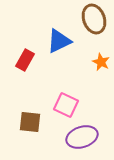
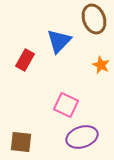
blue triangle: rotated 20 degrees counterclockwise
orange star: moved 3 px down
brown square: moved 9 px left, 20 px down
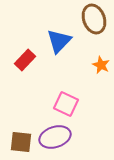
red rectangle: rotated 15 degrees clockwise
pink square: moved 1 px up
purple ellipse: moved 27 px left
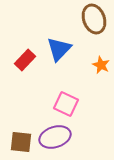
blue triangle: moved 8 px down
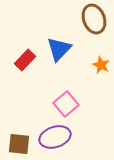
pink square: rotated 25 degrees clockwise
brown square: moved 2 px left, 2 px down
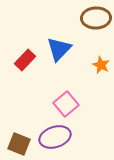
brown ellipse: moved 2 px right, 1 px up; rotated 72 degrees counterclockwise
brown square: rotated 15 degrees clockwise
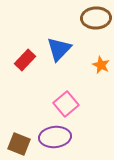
purple ellipse: rotated 12 degrees clockwise
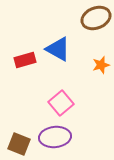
brown ellipse: rotated 20 degrees counterclockwise
blue triangle: moved 1 px left; rotated 44 degrees counterclockwise
red rectangle: rotated 30 degrees clockwise
orange star: rotated 30 degrees clockwise
pink square: moved 5 px left, 1 px up
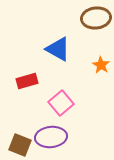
brown ellipse: rotated 16 degrees clockwise
red rectangle: moved 2 px right, 21 px down
orange star: rotated 24 degrees counterclockwise
purple ellipse: moved 4 px left
brown square: moved 1 px right, 1 px down
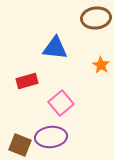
blue triangle: moved 3 px left, 1 px up; rotated 24 degrees counterclockwise
